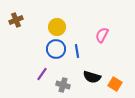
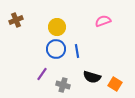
pink semicircle: moved 1 px right, 14 px up; rotated 42 degrees clockwise
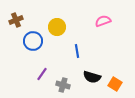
blue circle: moved 23 px left, 8 px up
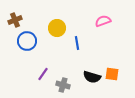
brown cross: moved 1 px left
yellow circle: moved 1 px down
blue circle: moved 6 px left
blue line: moved 8 px up
purple line: moved 1 px right
orange square: moved 3 px left, 10 px up; rotated 24 degrees counterclockwise
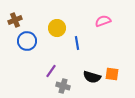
purple line: moved 8 px right, 3 px up
gray cross: moved 1 px down
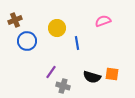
purple line: moved 1 px down
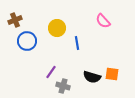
pink semicircle: rotated 112 degrees counterclockwise
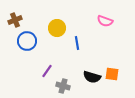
pink semicircle: moved 2 px right; rotated 28 degrees counterclockwise
purple line: moved 4 px left, 1 px up
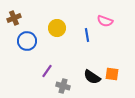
brown cross: moved 1 px left, 2 px up
blue line: moved 10 px right, 8 px up
black semicircle: rotated 18 degrees clockwise
